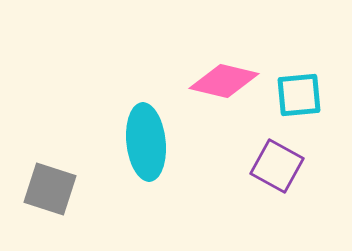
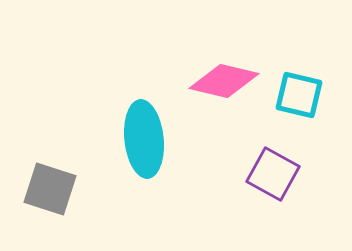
cyan square: rotated 18 degrees clockwise
cyan ellipse: moved 2 px left, 3 px up
purple square: moved 4 px left, 8 px down
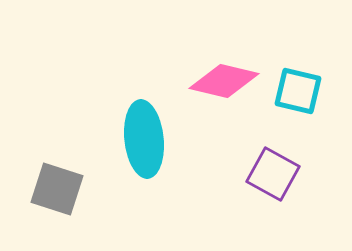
cyan square: moved 1 px left, 4 px up
gray square: moved 7 px right
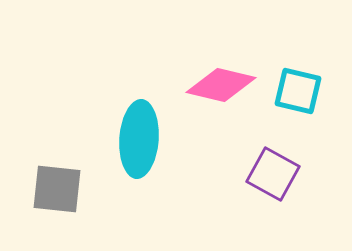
pink diamond: moved 3 px left, 4 px down
cyan ellipse: moved 5 px left; rotated 10 degrees clockwise
gray square: rotated 12 degrees counterclockwise
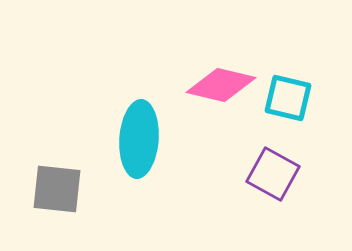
cyan square: moved 10 px left, 7 px down
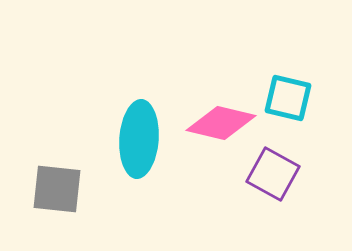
pink diamond: moved 38 px down
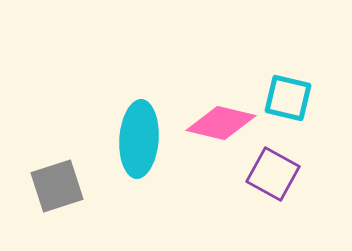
gray square: moved 3 px up; rotated 24 degrees counterclockwise
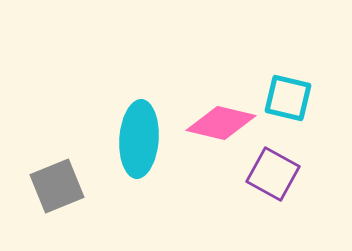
gray square: rotated 4 degrees counterclockwise
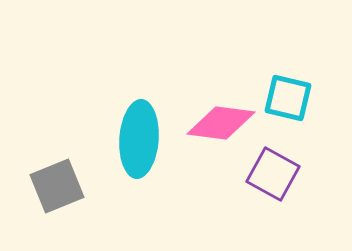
pink diamond: rotated 6 degrees counterclockwise
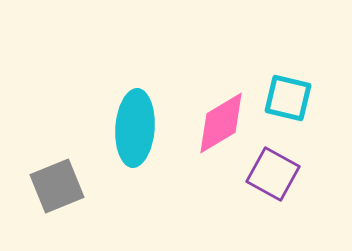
pink diamond: rotated 38 degrees counterclockwise
cyan ellipse: moved 4 px left, 11 px up
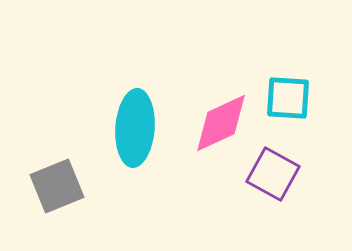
cyan square: rotated 9 degrees counterclockwise
pink diamond: rotated 6 degrees clockwise
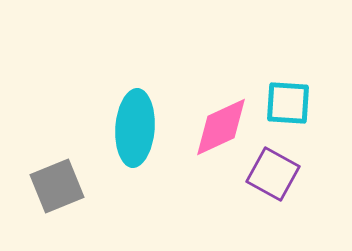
cyan square: moved 5 px down
pink diamond: moved 4 px down
